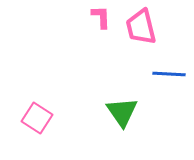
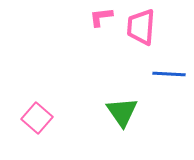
pink L-shape: rotated 95 degrees counterclockwise
pink trapezoid: rotated 18 degrees clockwise
pink square: rotated 8 degrees clockwise
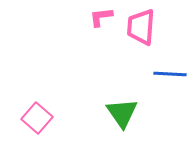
blue line: moved 1 px right
green triangle: moved 1 px down
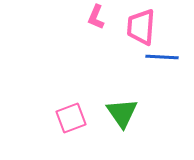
pink L-shape: moved 5 px left; rotated 60 degrees counterclockwise
blue line: moved 8 px left, 17 px up
pink square: moved 34 px right; rotated 28 degrees clockwise
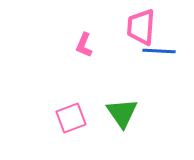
pink L-shape: moved 12 px left, 28 px down
blue line: moved 3 px left, 6 px up
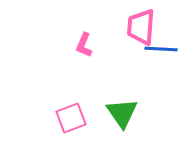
blue line: moved 2 px right, 2 px up
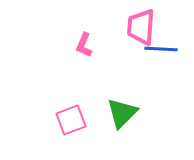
green triangle: rotated 20 degrees clockwise
pink square: moved 2 px down
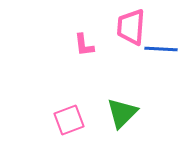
pink trapezoid: moved 10 px left
pink L-shape: rotated 30 degrees counterclockwise
pink square: moved 2 px left
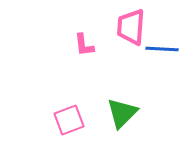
blue line: moved 1 px right
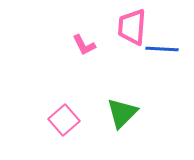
pink trapezoid: moved 1 px right
pink L-shape: rotated 20 degrees counterclockwise
pink square: moved 5 px left; rotated 20 degrees counterclockwise
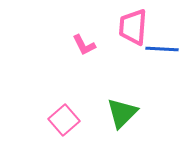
pink trapezoid: moved 1 px right
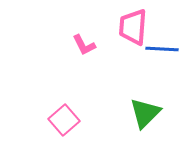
green triangle: moved 23 px right
